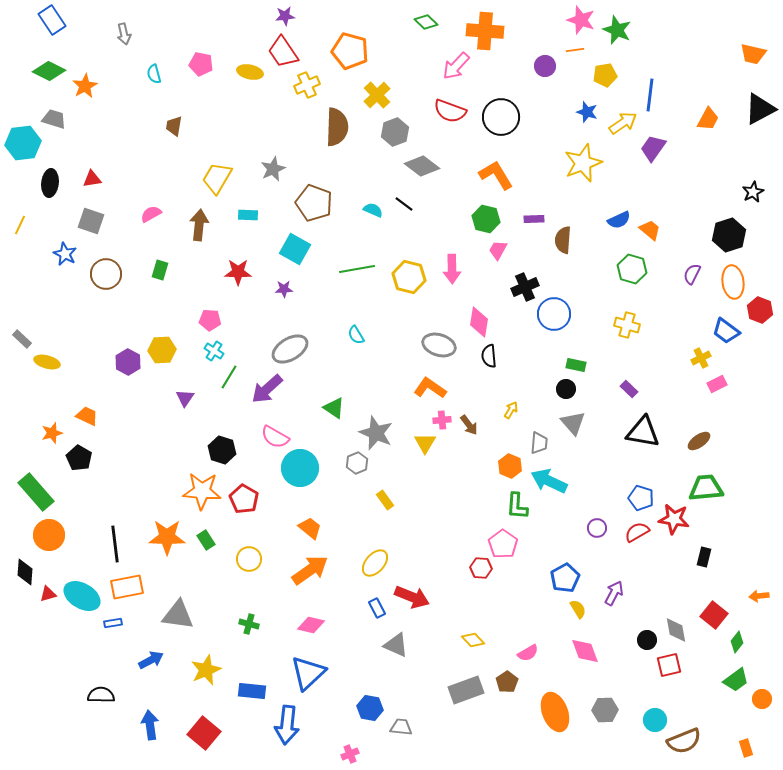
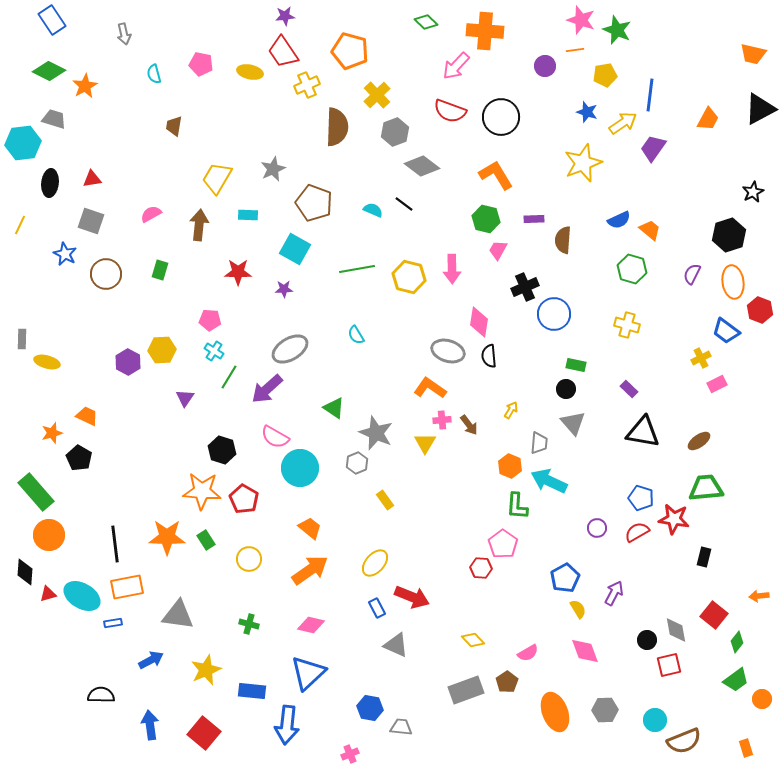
gray rectangle at (22, 339): rotated 48 degrees clockwise
gray ellipse at (439, 345): moved 9 px right, 6 px down
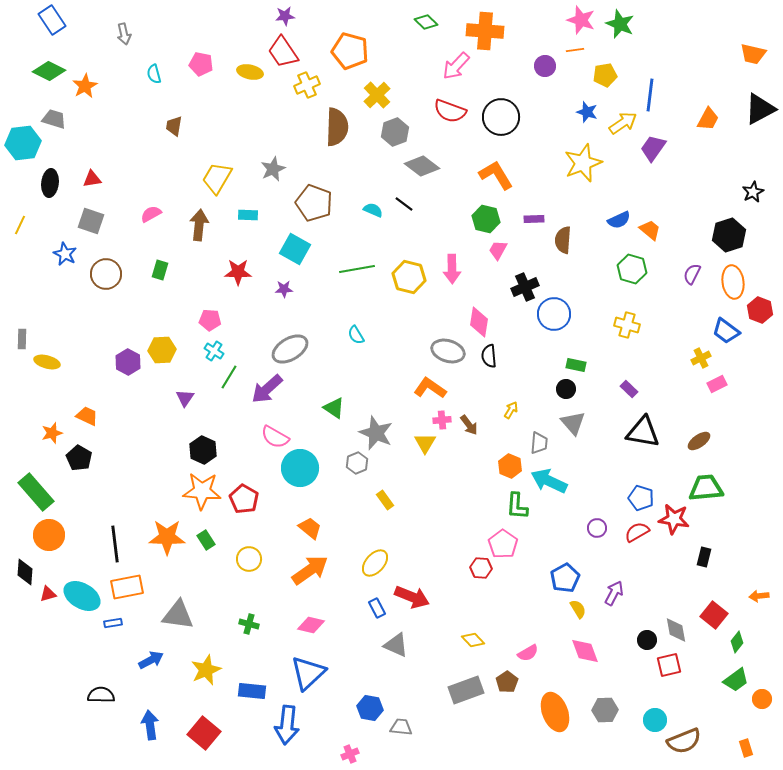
green star at (617, 30): moved 3 px right, 6 px up
black hexagon at (222, 450): moved 19 px left; rotated 8 degrees clockwise
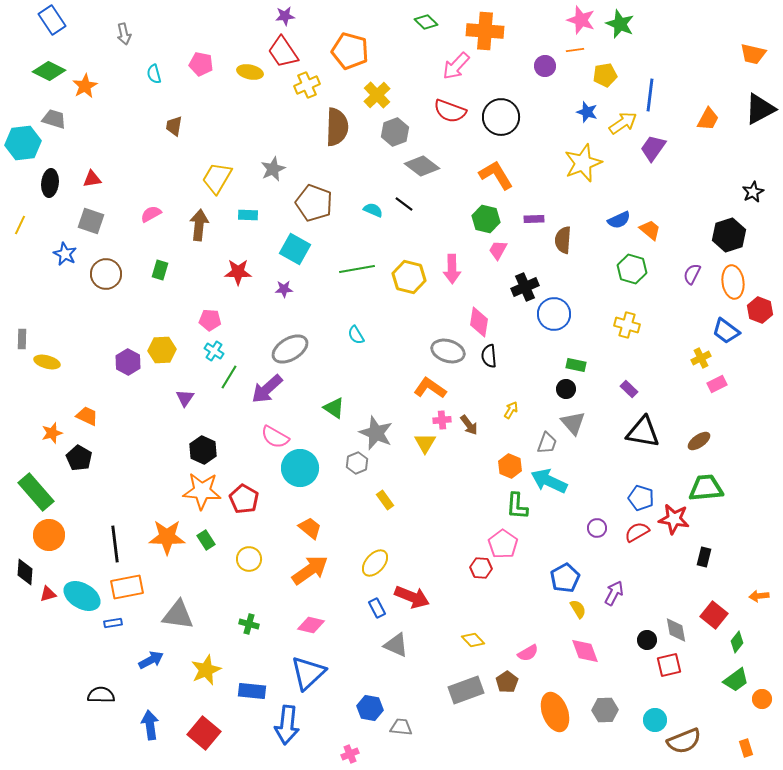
gray trapezoid at (539, 443): moved 8 px right; rotated 15 degrees clockwise
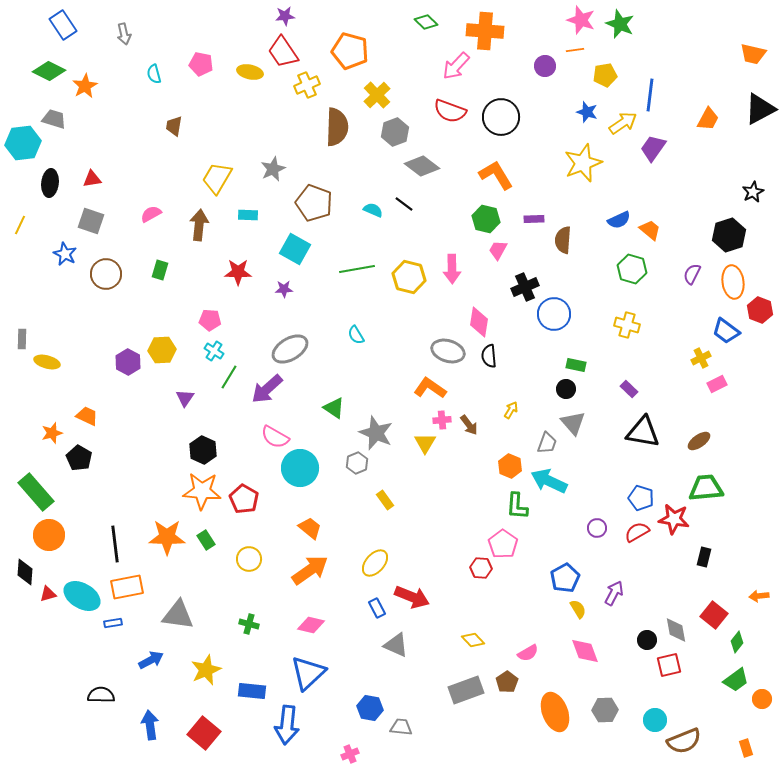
blue rectangle at (52, 20): moved 11 px right, 5 px down
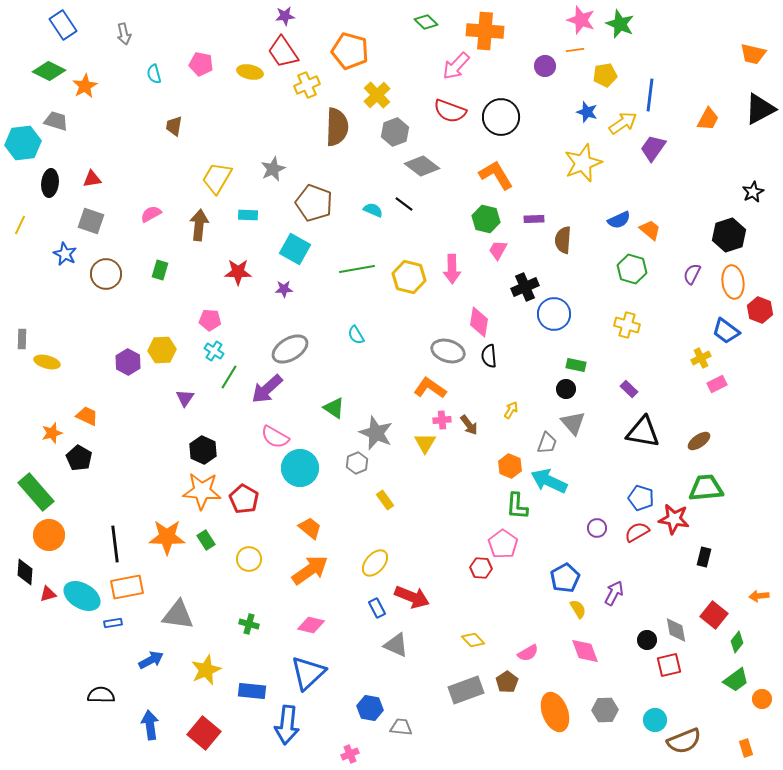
gray trapezoid at (54, 119): moved 2 px right, 2 px down
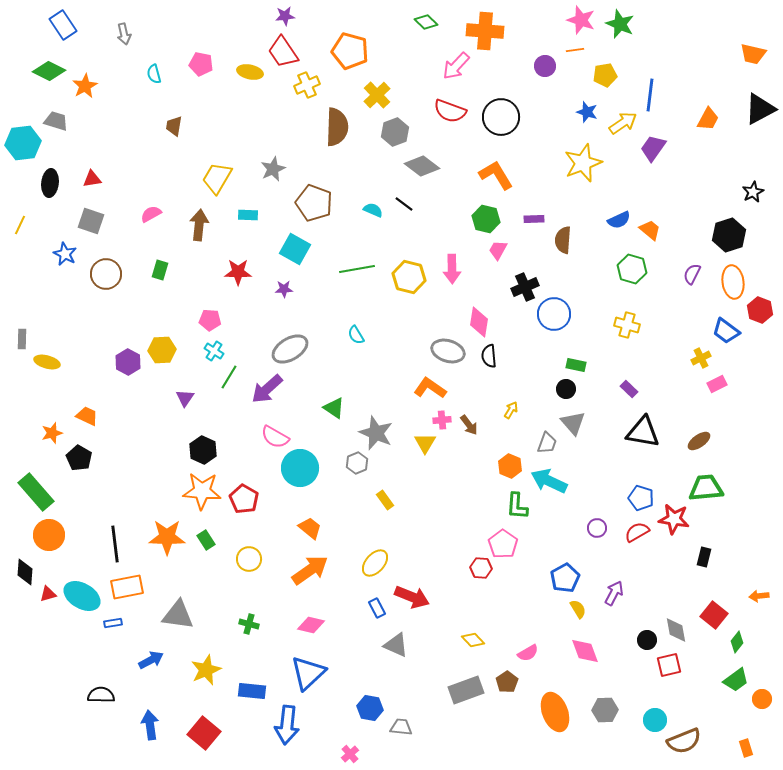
pink cross at (350, 754): rotated 18 degrees counterclockwise
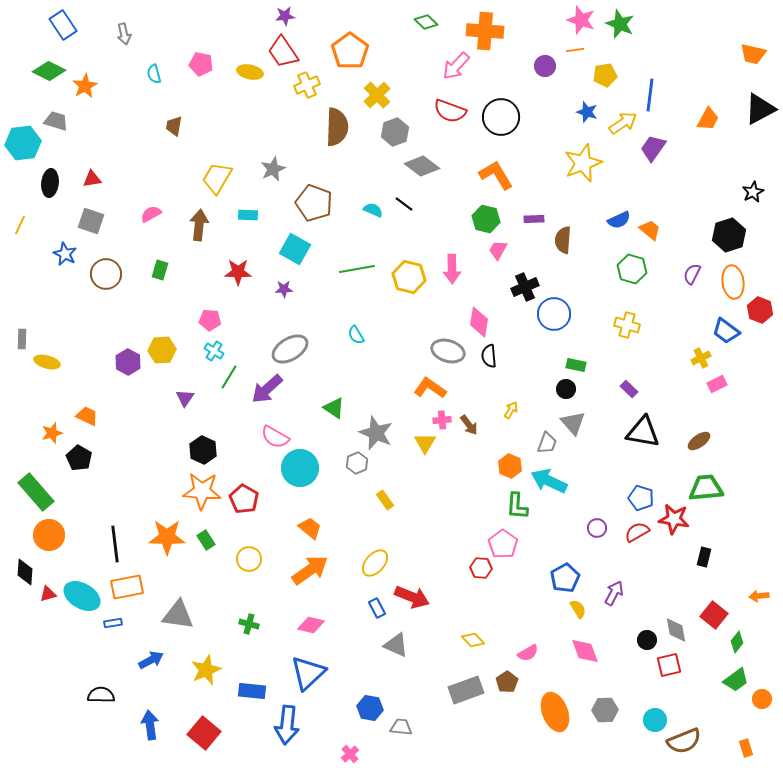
orange pentagon at (350, 51): rotated 21 degrees clockwise
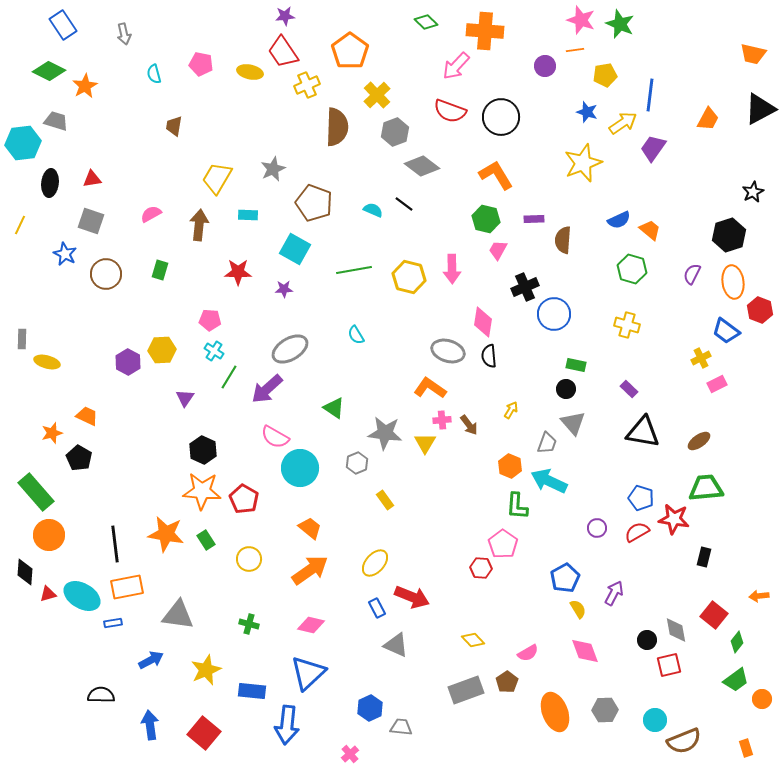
green line at (357, 269): moved 3 px left, 1 px down
pink diamond at (479, 322): moved 4 px right
gray star at (376, 433): moved 9 px right; rotated 16 degrees counterclockwise
orange star at (167, 537): moved 1 px left, 3 px up; rotated 9 degrees clockwise
blue hexagon at (370, 708): rotated 25 degrees clockwise
